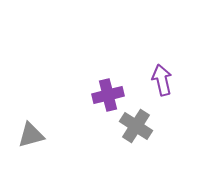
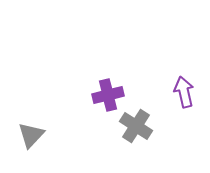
purple arrow: moved 22 px right, 12 px down
gray triangle: rotated 32 degrees counterclockwise
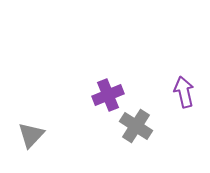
purple cross: rotated 8 degrees counterclockwise
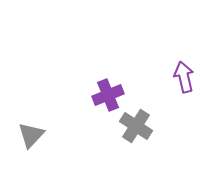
purple arrow: moved 15 px up
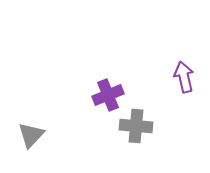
gray cross: rotated 28 degrees counterclockwise
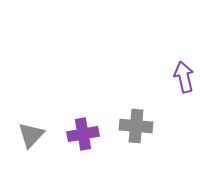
purple cross: moved 25 px left, 39 px down; rotated 12 degrees clockwise
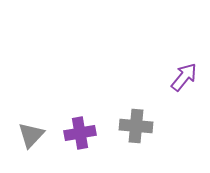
purple arrow: rotated 52 degrees clockwise
purple cross: moved 3 px left, 1 px up
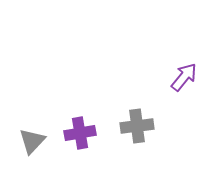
gray cross: moved 1 px right; rotated 12 degrees counterclockwise
gray triangle: moved 1 px right, 6 px down
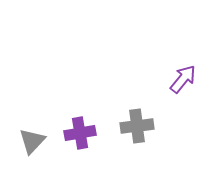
purple arrow: moved 1 px left, 2 px down
